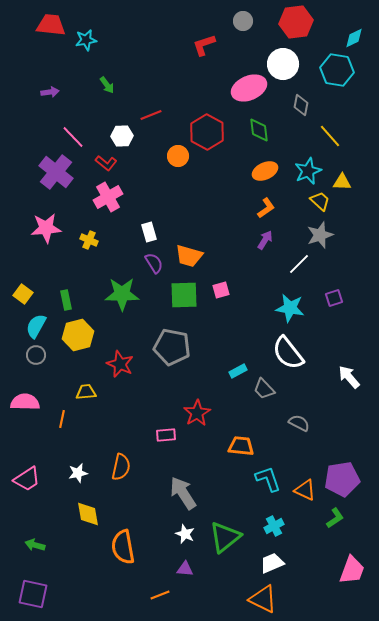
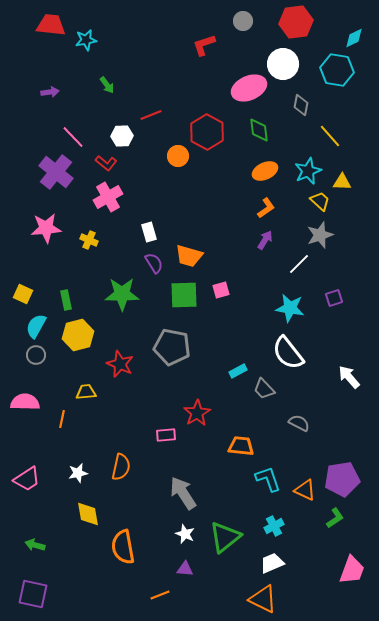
yellow square at (23, 294): rotated 12 degrees counterclockwise
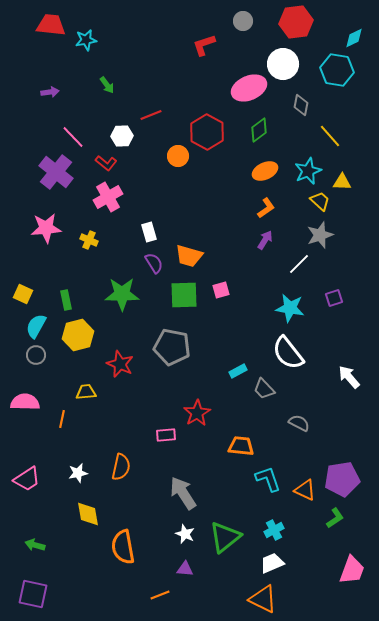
green diamond at (259, 130): rotated 60 degrees clockwise
cyan cross at (274, 526): moved 4 px down
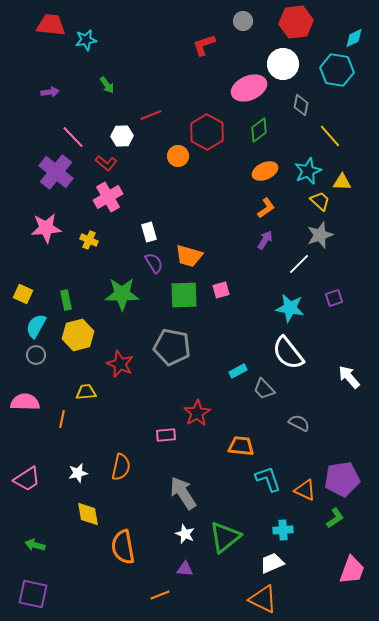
cyan cross at (274, 530): moved 9 px right; rotated 24 degrees clockwise
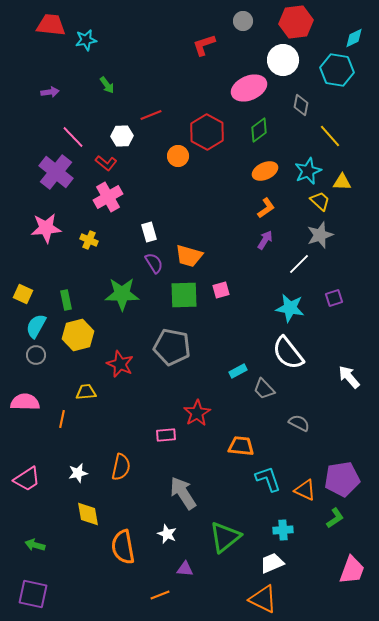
white circle at (283, 64): moved 4 px up
white star at (185, 534): moved 18 px left
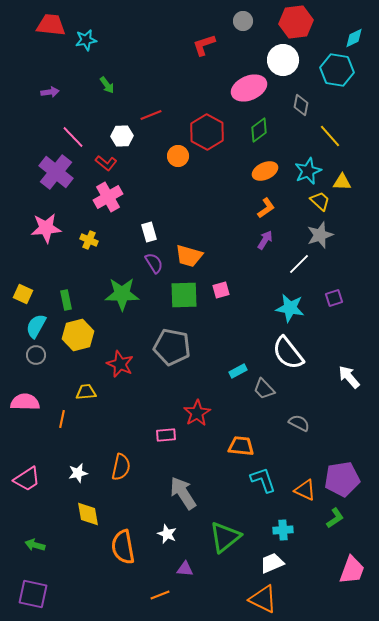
cyan L-shape at (268, 479): moved 5 px left, 1 px down
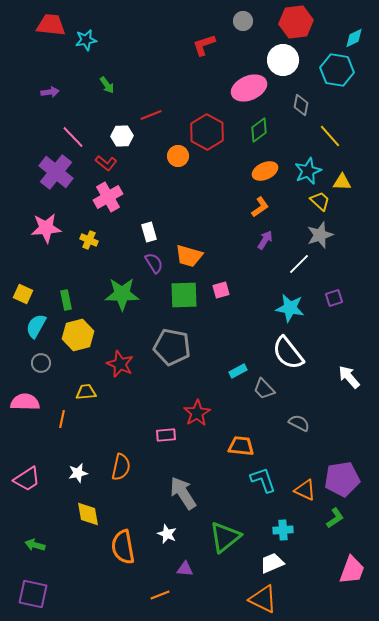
orange L-shape at (266, 208): moved 6 px left, 1 px up
gray circle at (36, 355): moved 5 px right, 8 px down
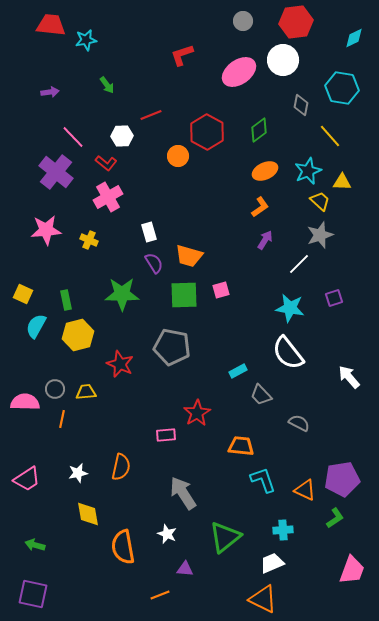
red L-shape at (204, 45): moved 22 px left, 10 px down
cyan hexagon at (337, 70): moved 5 px right, 18 px down
pink ellipse at (249, 88): moved 10 px left, 16 px up; rotated 12 degrees counterclockwise
pink star at (46, 228): moved 2 px down
gray circle at (41, 363): moved 14 px right, 26 px down
gray trapezoid at (264, 389): moved 3 px left, 6 px down
